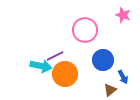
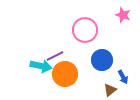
blue circle: moved 1 px left
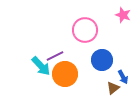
cyan arrow: rotated 35 degrees clockwise
brown triangle: moved 3 px right, 2 px up
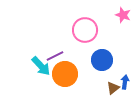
blue arrow: moved 2 px right, 5 px down; rotated 144 degrees counterclockwise
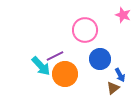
blue circle: moved 2 px left, 1 px up
blue arrow: moved 5 px left, 7 px up; rotated 144 degrees clockwise
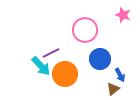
purple line: moved 4 px left, 3 px up
brown triangle: moved 1 px down
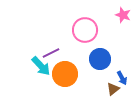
blue arrow: moved 2 px right, 3 px down
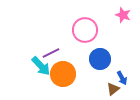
orange circle: moved 2 px left
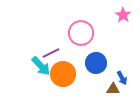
pink star: rotated 14 degrees clockwise
pink circle: moved 4 px left, 3 px down
blue circle: moved 4 px left, 4 px down
brown triangle: rotated 40 degrees clockwise
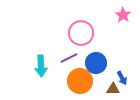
purple line: moved 18 px right, 5 px down
cyan arrow: rotated 40 degrees clockwise
orange circle: moved 17 px right, 7 px down
